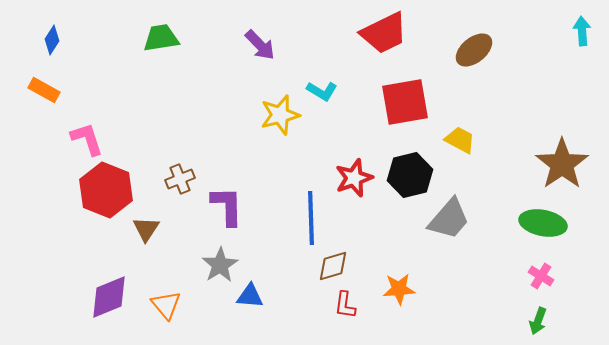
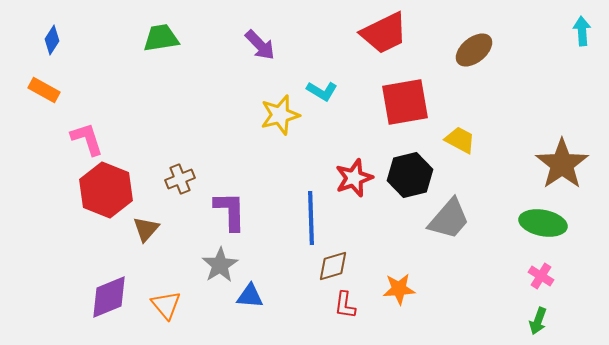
purple L-shape: moved 3 px right, 5 px down
brown triangle: rotated 8 degrees clockwise
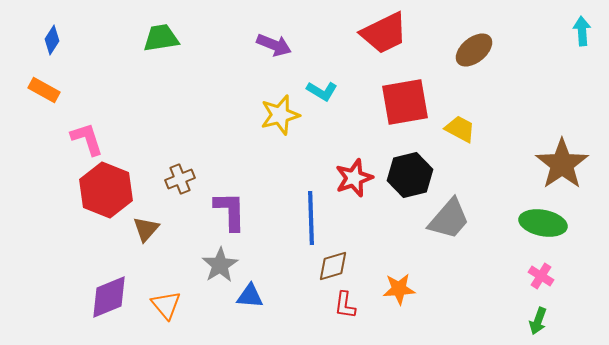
purple arrow: moved 14 px right; rotated 24 degrees counterclockwise
yellow trapezoid: moved 11 px up
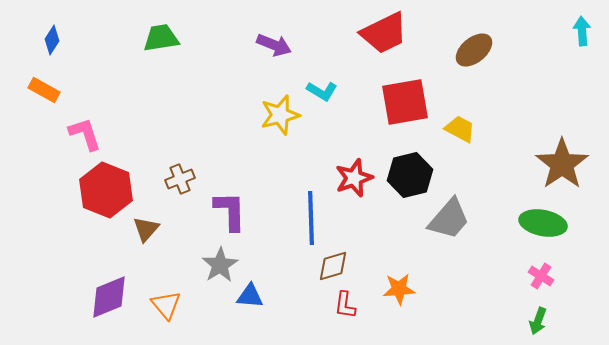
pink L-shape: moved 2 px left, 5 px up
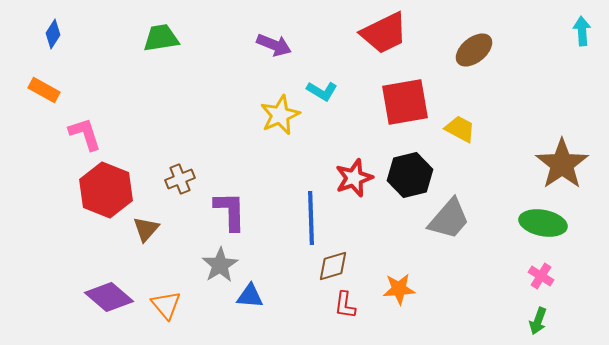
blue diamond: moved 1 px right, 6 px up
yellow star: rotated 9 degrees counterclockwise
purple diamond: rotated 63 degrees clockwise
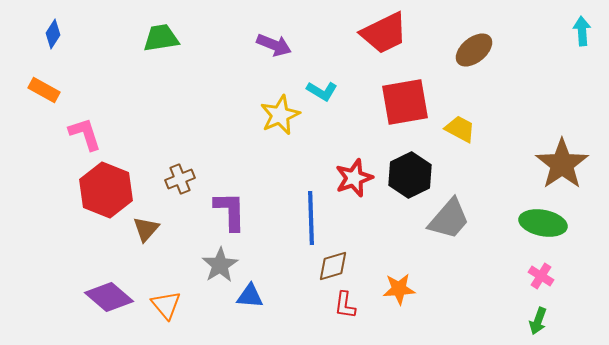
black hexagon: rotated 12 degrees counterclockwise
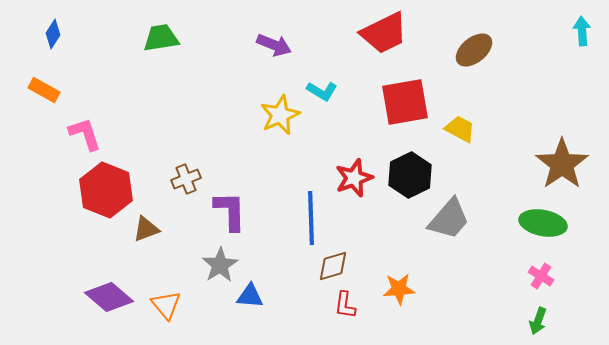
brown cross: moved 6 px right
brown triangle: rotated 28 degrees clockwise
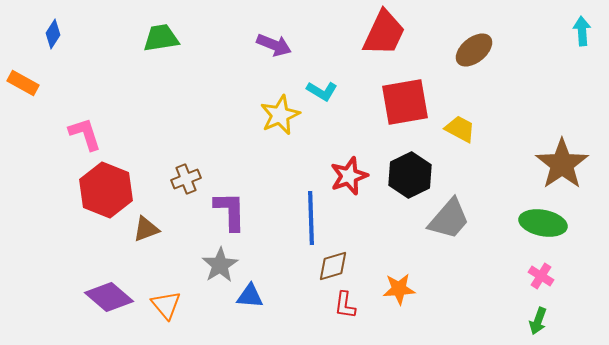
red trapezoid: rotated 39 degrees counterclockwise
orange rectangle: moved 21 px left, 7 px up
red star: moved 5 px left, 2 px up
